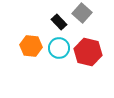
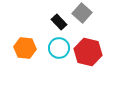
orange hexagon: moved 6 px left, 2 px down
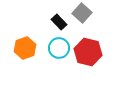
orange hexagon: rotated 25 degrees counterclockwise
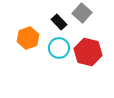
orange hexagon: moved 3 px right, 10 px up
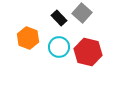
black rectangle: moved 4 px up
orange hexagon: rotated 20 degrees counterclockwise
cyan circle: moved 1 px up
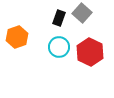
black rectangle: rotated 63 degrees clockwise
orange hexagon: moved 11 px left, 1 px up; rotated 20 degrees clockwise
red hexagon: moved 2 px right; rotated 12 degrees clockwise
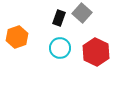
cyan circle: moved 1 px right, 1 px down
red hexagon: moved 6 px right
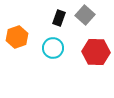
gray square: moved 3 px right, 2 px down
cyan circle: moved 7 px left
red hexagon: rotated 24 degrees counterclockwise
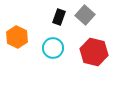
black rectangle: moved 1 px up
orange hexagon: rotated 15 degrees counterclockwise
red hexagon: moved 2 px left; rotated 12 degrees clockwise
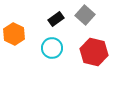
black rectangle: moved 3 px left, 2 px down; rotated 35 degrees clockwise
orange hexagon: moved 3 px left, 3 px up
cyan circle: moved 1 px left
